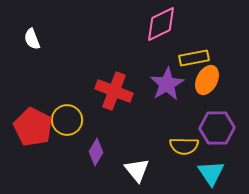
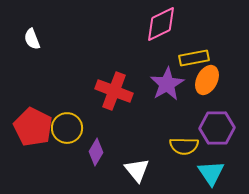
yellow circle: moved 8 px down
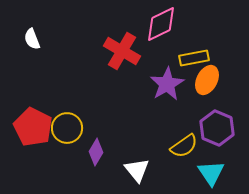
red cross: moved 8 px right, 40 px up; rotated 9 degrees clockwise
purple hexagon: rotated 24 degrees clockwise
yellow semicircle: rotated 36 degrees counterclockwise
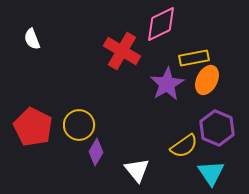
yellow circle: moved 12 px right, 3 px up
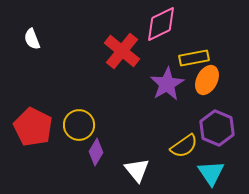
red cross: rotated 9 degrees clockwise
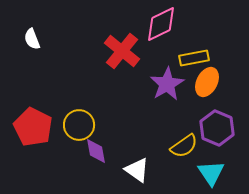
orange ellipse: moved 2 px down
purple diamond: moved 1 px up; rotated 40 degrees counterclockwise
white triangle: rotated 16 degrees counterclockwise
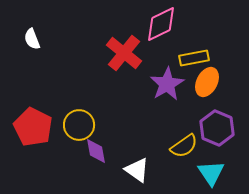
red cross: moved 2 px right, 2 px down
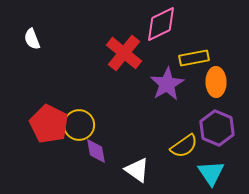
orange ellipse: moved 9 px right; rotated 28 degrees counterclockwise
red pentagon: moved 16 px right, 3 px up
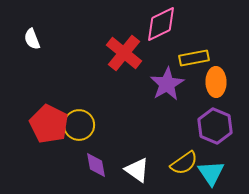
purple hexagon: moved 2 px left, 2 px up
yellow semicircle: moved 17 px down
purple diamond: moved 14 px down
